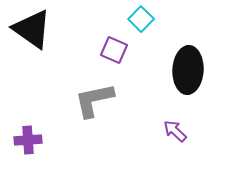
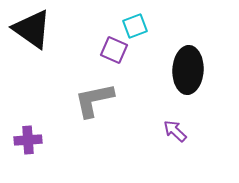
cyan square: moved 6 px left, 7 px down; rotated 25 degrees clockwise
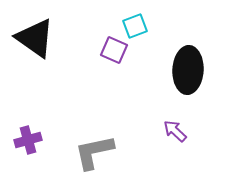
black triangle: moved 3 px right, 9 px down
gray L-shape: moved 52 px down
purple cross: rotated 12 degrees counterclockwise
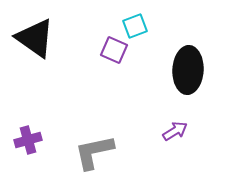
purple arrow: rotated 105 degrees clockwise
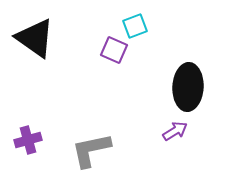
black ellipse: moved 17 px down
gray L-shape: moved 3 px left, 2 px up
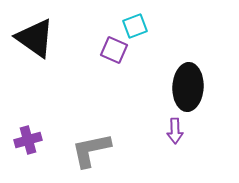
purple arrow: rotated 120 degrees clockwise
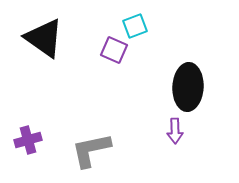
black triangle: moved 9 px right
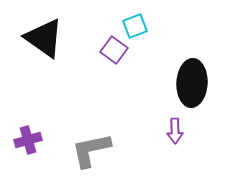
purple square: rotated 12 degrees clockwise
black ellipse: moved 4 px right, 4 px up
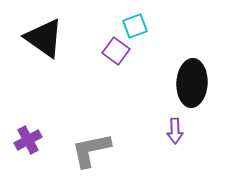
purple square: moved 2 px right, 1 px down
purple cross: rotated 12 degrees counterclockwise
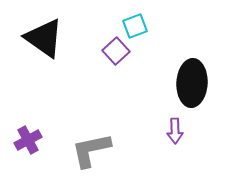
purple square: rotated 12 degrees clockwise
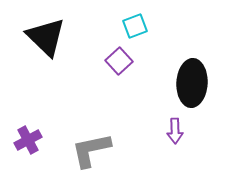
black triangle: moved 2 px right, 1 px up; rotated 9 degrees clockwise
purple square: moved 3 px right, 10 px down
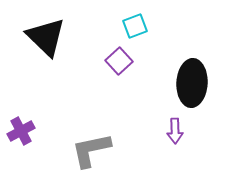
purple cross: moved 7 px left, 9 px up
